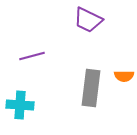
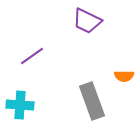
purple trapezoid: moved 1 px left, 1 px down
purple line: rotated 20 degrees counterclockwise
gray rectangle: moved 1 px right, 13 px down; rotated 27 degrees counterclockwise
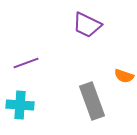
purple trapezoid: moved 4 px down
purple line: moved 6 px left, 7 px down; rotated 15 degrees clockwise
orange semicircle: rotated 18 degrees clockwise
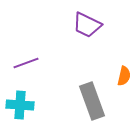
orange semicircle: rotated 96 degrees counterclockwise
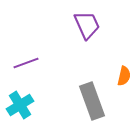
purple trapezoid: rotated 140 degrees counterclockwise
cyan cross: rotated 36 degrees counterclockwise
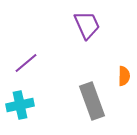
purple line: rotated 20 degrees counterclockwise
orange semicircle: rotated 12 degrees counterclockwise
cyan cross: rotated 20 degrees clockwise
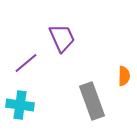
purple trapezoid: moved 25 px left, 13 px down
cyan cross: rotated 20 degrees clockwise
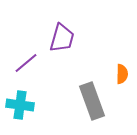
purple trapezoid: rotated 40 degrees clockwise
orange semicircle: moved 2 px left, 2 px up
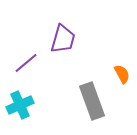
purple trapezoid: moved 1 px right, 1 px down
orange semicircle: rotated 30 degrees counterclockwise
cyan cross: rotated 32 degrees counterclockwise
